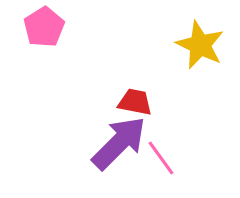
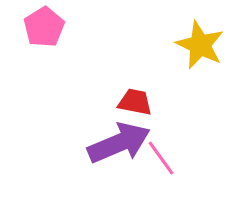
purple arrow: rotated 22 degrees clockwise
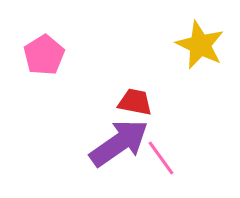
pink pentagon: moved 28 px down
purple arrow: rotated 12 degrees counterclockwise
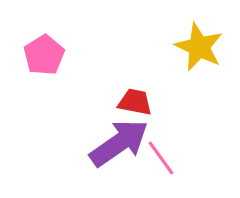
yellow star: moved 1 px left, 2 px down
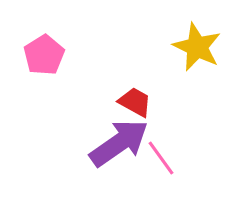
yellow star: moved 2 px left
red trapezoid: rotated 18 degrees clockwise
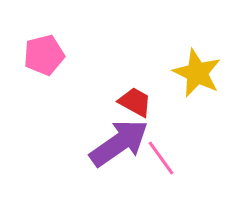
yellow star: moved 26 px down
pink pentagon: rotated 18 degrees clockwise
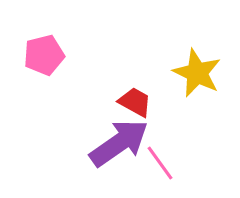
pink line: moved 1 px left, 5 px down
